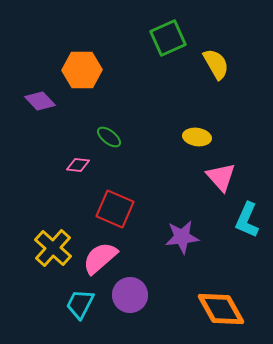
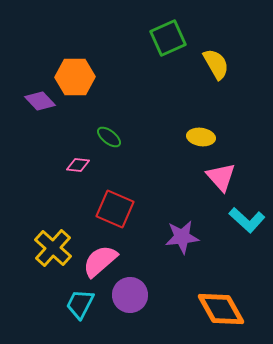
orange hexagon: moved 7 px left, 7 px down
yellow ellipse: moved 4 px right
cyan L-shape: rotated 72 degrees counterclockwise
pink semicircle: moved 3 px down
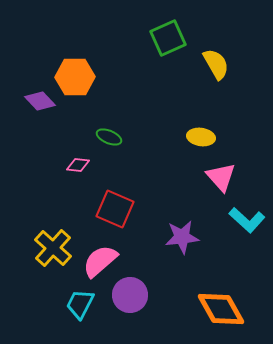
green ellipse: rotated 15 degrees counterclockwise
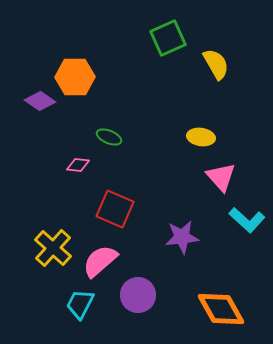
purple diamond: rotated 12 degrees counterclockwise
purple circle: moved 8 px right
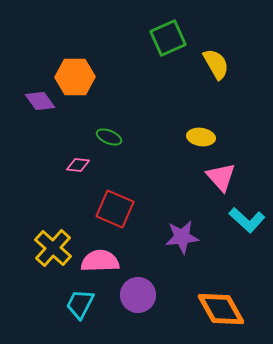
purple diamond: rotated 20 degrees clockwise
pink semicircle: rotated 39 degrees clockwise
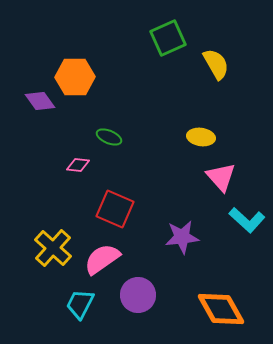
pink semicircle: moved 2 px right, 2 px up; rotated 33 degrees counterclockwise
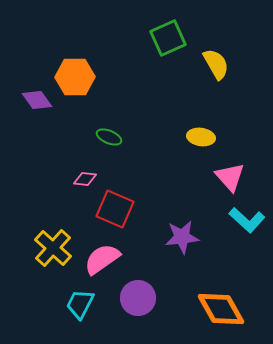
purple diamond: moved 3 px left, 1 px up
pink diamond: moved 7 px right, 14 px down
pink triangle: moved 9 px right
purple circle: moved 3 px down
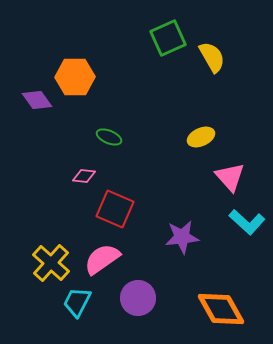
yellow semicircle: moved 4 px left, 7 px up
yellow ellipse: rotated 32 degrees counterclockwise
pink diamond: moved 1 px left, 3 px up
cyan L-shape: moved 2 px down
yellow cross: moved 2 px left, 15 px down
cyan trapezoid: moved 3 px left, 2 px up
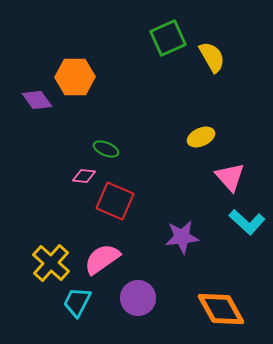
green ellipse: moved 3 px left, 12 px down
red square: moved 8 px up
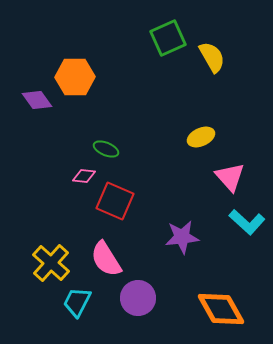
pink semicircle: moved 4 px right; rotated 87 degrees counterclockwise
